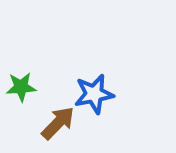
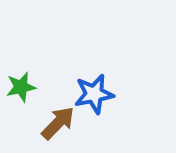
green star: rotated 8 degrees counterclockwise
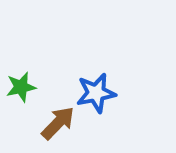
blue star: moved 2 px right, 1 px up
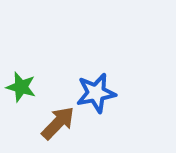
green star: rotated 28 degrees clockwise
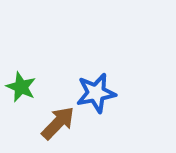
green star: rotated 8 degrees clockwise
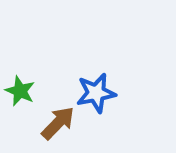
green star: moved 1 px left, 4 px down
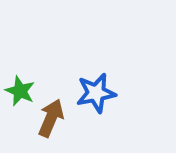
brown arrow: moved 7 px left, 5 px up; rotated 21 degrees counterclockwise
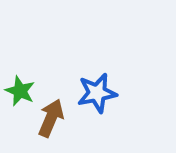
blue star: moved 1 px right
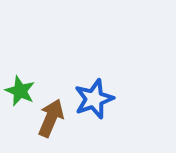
blue star: moved 3 px left, 6 px down; rotated 9 degrees counterclockwise
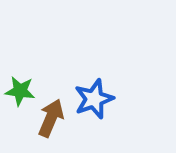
green star: rotated 16 degrees counterclockwise
